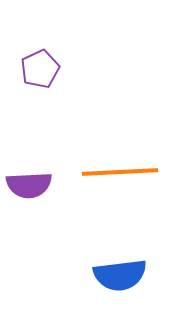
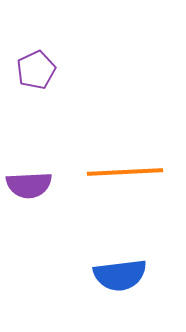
purple pentagon: moved 4 px left, 1 px down
orange line: moved 5 px right
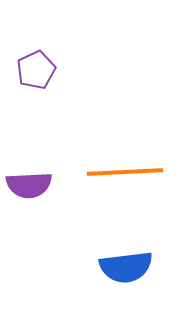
blue semicircle: moved 6 px right, 8 px up
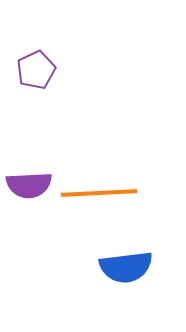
orange line: moved 26 px left, 21 px down
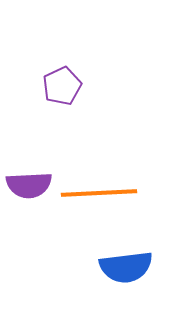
purple pentagon: moved 26 px right, 16 px down
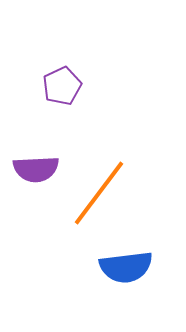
purple semicircle: moved 7 px right, 16 px up
orange line: rotated 50 degrees counterclockwise
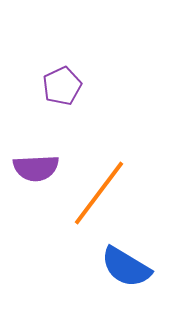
purple semicircle: moved 1 px up
blue semicircle: rotated 38 degrees clockwise
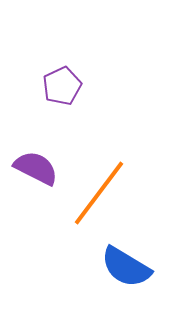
purple semicircle: rotated 150 degrees counterclockwise
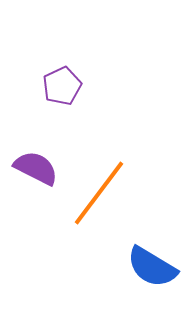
blue semicircle: moved 26 px right
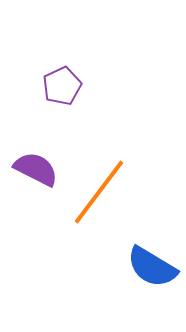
purple semicircle: moved 1 px down
orange line: moved 1 px up
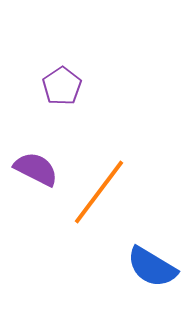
purple pentagon: rotated 9 degrees counterclockwise
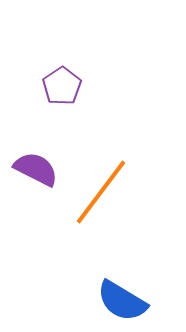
orange line: moved 2 px right
blue semicircle: moved 30 px left, 34 px down
